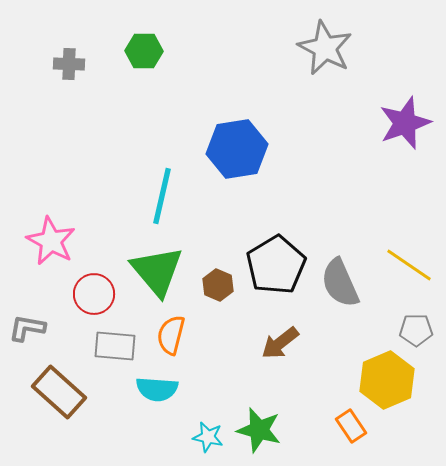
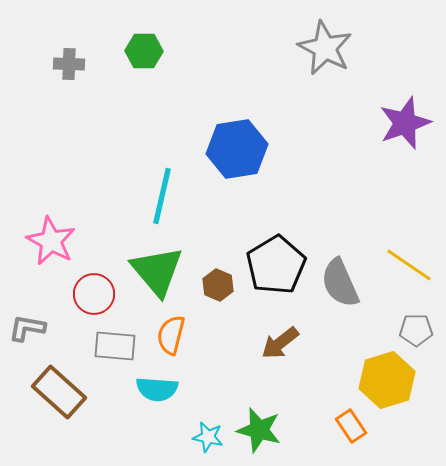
yellow hexagon: rotated 6 degrees clockwise
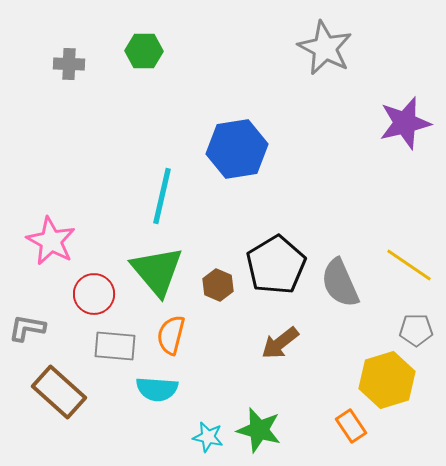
purple star: rotated 6 degrees clockwise
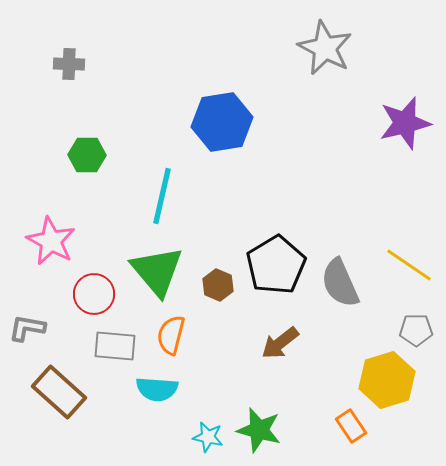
green hexagon: moved 57 px left, 104 px down
blue hexagon: moved 15 px left, 27 px up
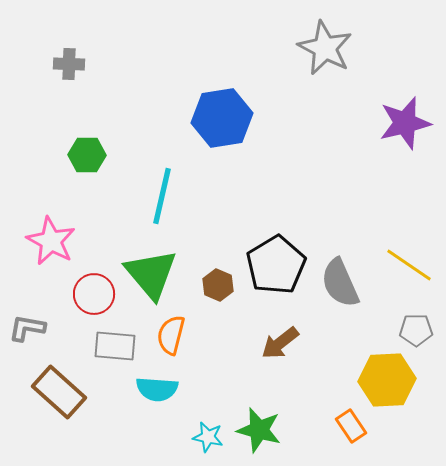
blue hexagon: moved 4 px up
green triangle: moved 6 px left, 3 px down
yellow hexagon: rotated 14 degrees clockwise
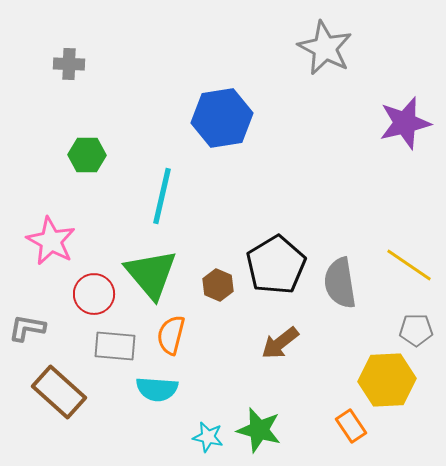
gray semicircle: rotated 15 degrees clockwise
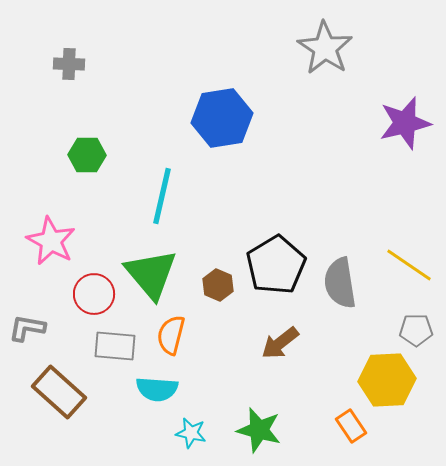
gray star: rotated 6 degrees clockwise
cyan star: moved 17 px left, 4 px up
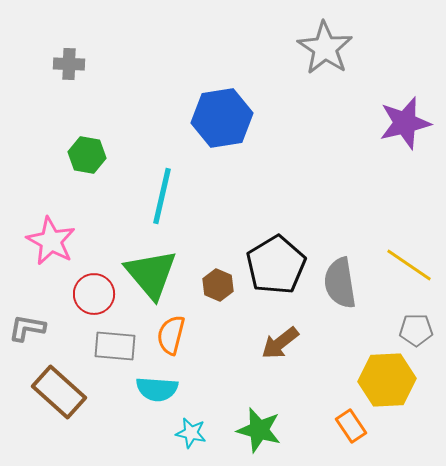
green hexagon: rotated 9 degrees clockwise
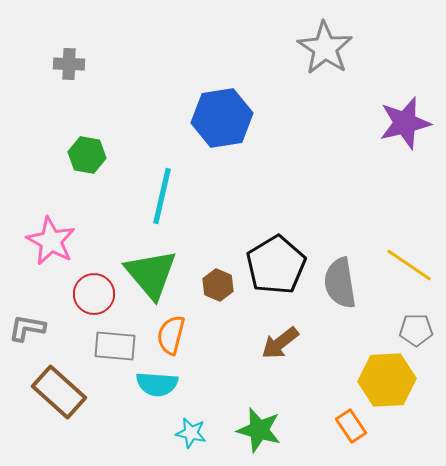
cyan semicircle: moved 5 px up
